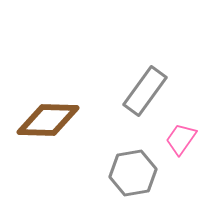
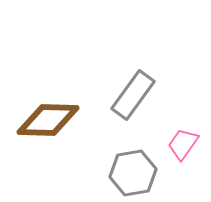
gray rectangle: moved 12 px left, 4 px down
pink trapezoid: moved 2 px right, 5 px down
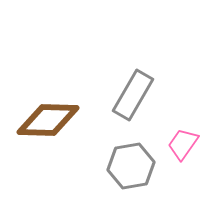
gray rectangle: rotated 6 degrees counterclockwise
gray hexagon: moved 2 px left, 7 px up
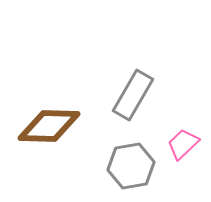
brown diamond: moved 1 px right, 6 px down
pink trapezoid: rotated 12 degrees clockwise
